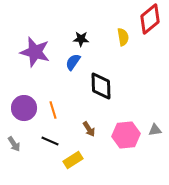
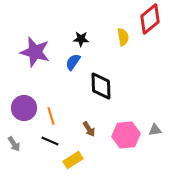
orange line: moved 2 px left, 6 px down
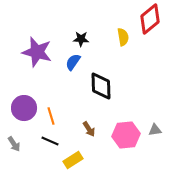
purple star: moved 2 px right
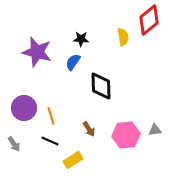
red diamond: moved 1 px left, 1 px down
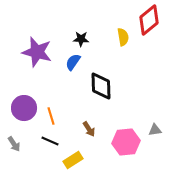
pink hexagon: moved 7 px down
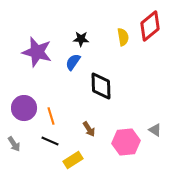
red diamond: moved 1 px right, 6 px down
gray triangle: rotated 40 degrees clockwise
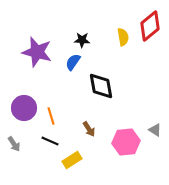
black star: moved 1 px right, 1 px down
black diamond: rotated 8 degrees counterclockwise
yellow rectangle: moved 1 px left
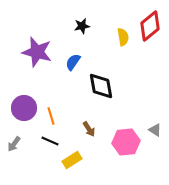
black star: moved 14 px up; rotated 14 degrees counterclockwise
gray arrow: rotated 70 degrees clockwise
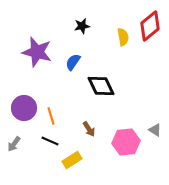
black diamond: rotated 16 degrees counterclockwise
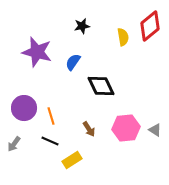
pink hexagon: moved 14 px up
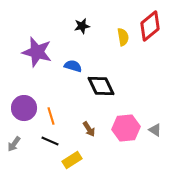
blue semicircle: moved 4 px down; rotated 72 degrees clockwise
